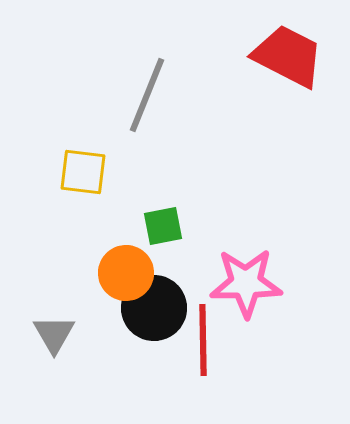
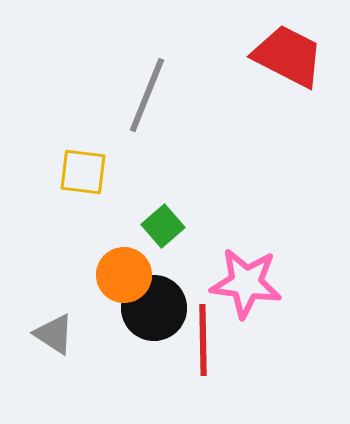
green square: rotated 30 degrees counterclockwise
orange circle: moved 2 px left, 2 px down
pink star: rotated 8 degrees clockwise
gray triangle: rotated 27 degrees counterclockwise
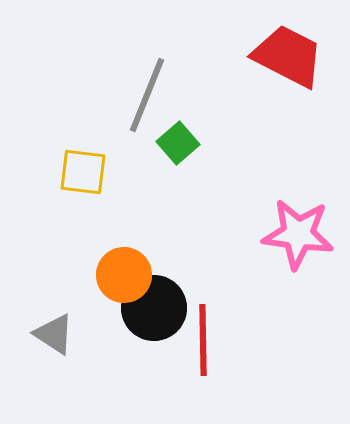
green square: moved 15 px right, 83 px up
pink star: moved 52 px right, 49 px up
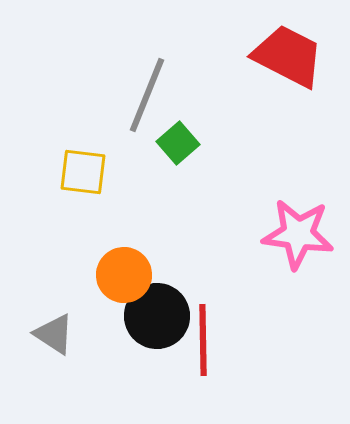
black circle: moved 3 px right, 8 px down
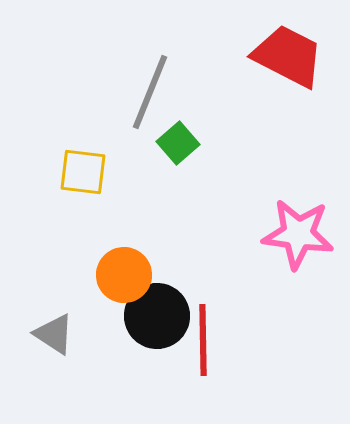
gray line: moved 3 px right, 3 px up
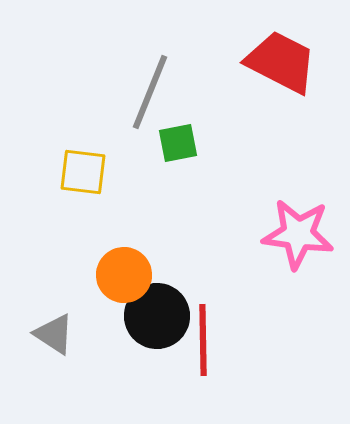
red trapezoid: moved 7 px left, 6 px down
green square: rotated 30 degrees clockwise
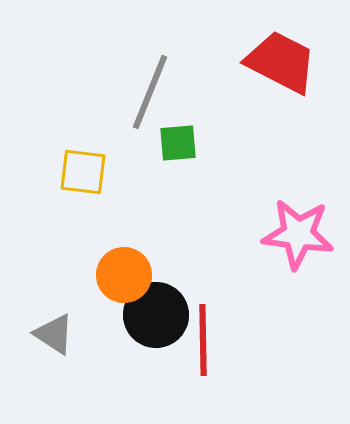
green square: rotated 6 degrees clockwise
black circle: moved 1 px left, 1 px up
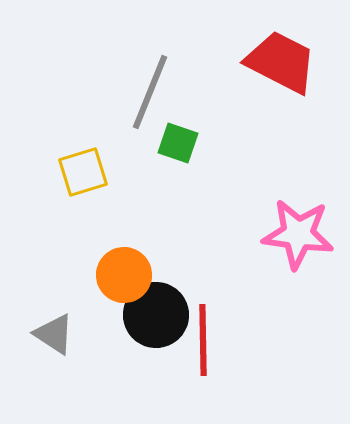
green square: rotated 24 degrees clockwise
yellow square: rotated 24 degrees counterclockwise
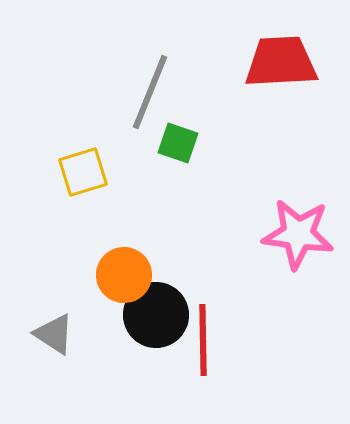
red trapezoid: rotated 30 degrees counterclockwise
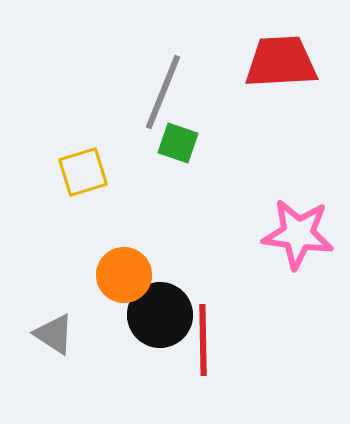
gray line: moved 13 px right
black circle: moved 4 px right
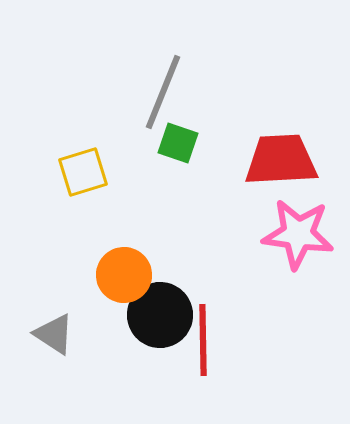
red trapezoid: moved 98 px down
